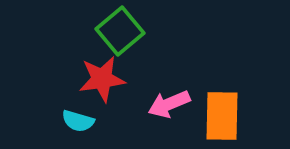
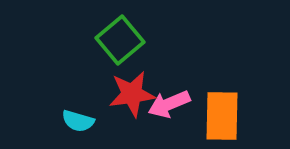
green square: moved 9 px down
red star: moved 30 px right, 15 px down
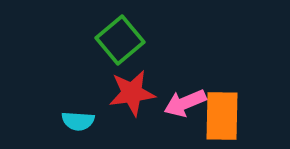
red star: moved 1 px up
pink arrow: moved 16 px right, 1 px up
cyan semicircle: rotated 12 degrees counterclockwise
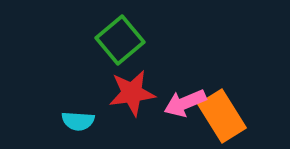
orange rectangle: rotated 33 degrees counterclockwise
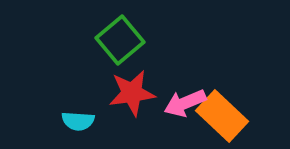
orange rectangle: rotated 15 degrees counterclockwise
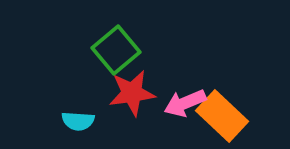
green square: moved 4 px left, 10 px down
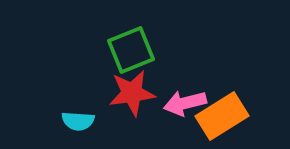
green square: moved 15 px right; rotated 18 degrees clockwise
pink arrow: rotated 9 degrees clockwise
orange rectangle: rotated 75 degrees counterclockwise
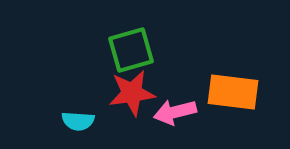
green square: rotated 6 degrees clockwise
pink arrow: moved 10 px left, 9 px down
orange rectangle: moved 11 px right, 24 px up; rotated 39 degrees clockwise
